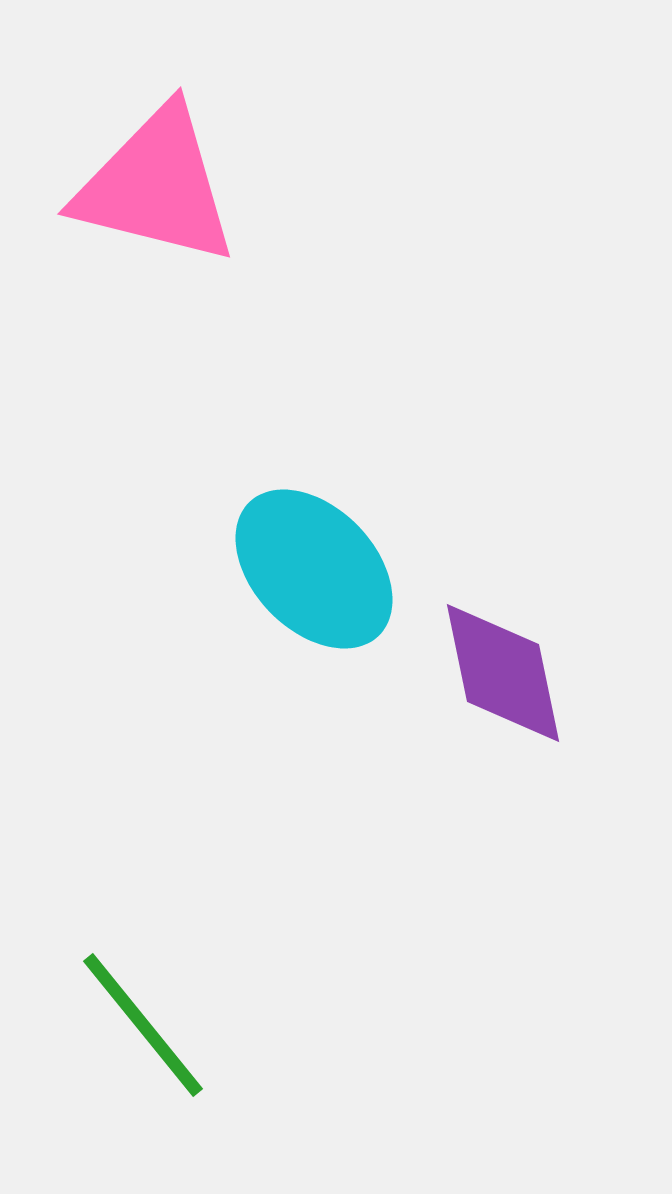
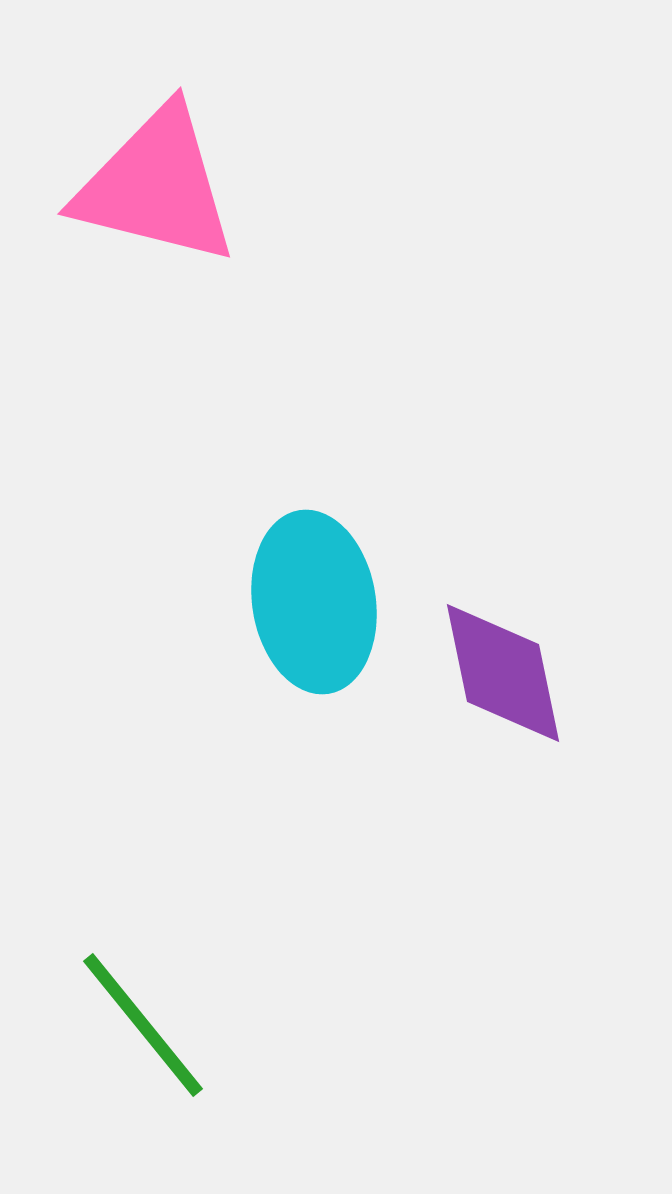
cyan ellipse: moved 33 px down; rotated 35 degrees clockwise
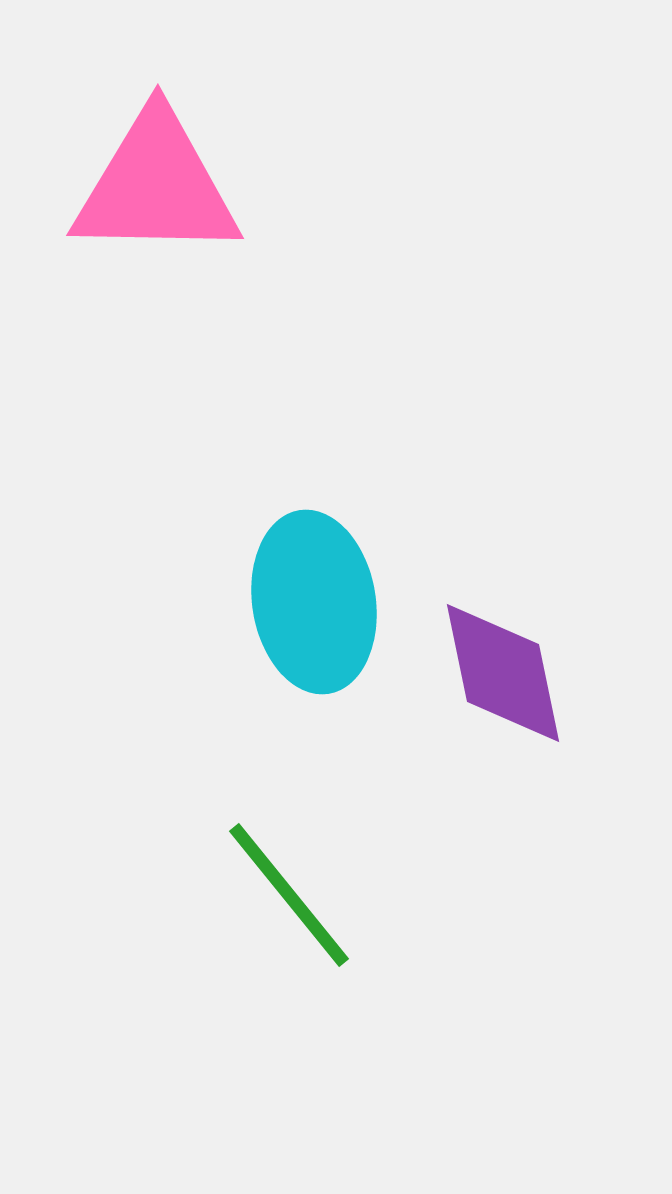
pink triangle: rotated 13 degrees counterclockwise
green line: moved 146 px right, 130 px up
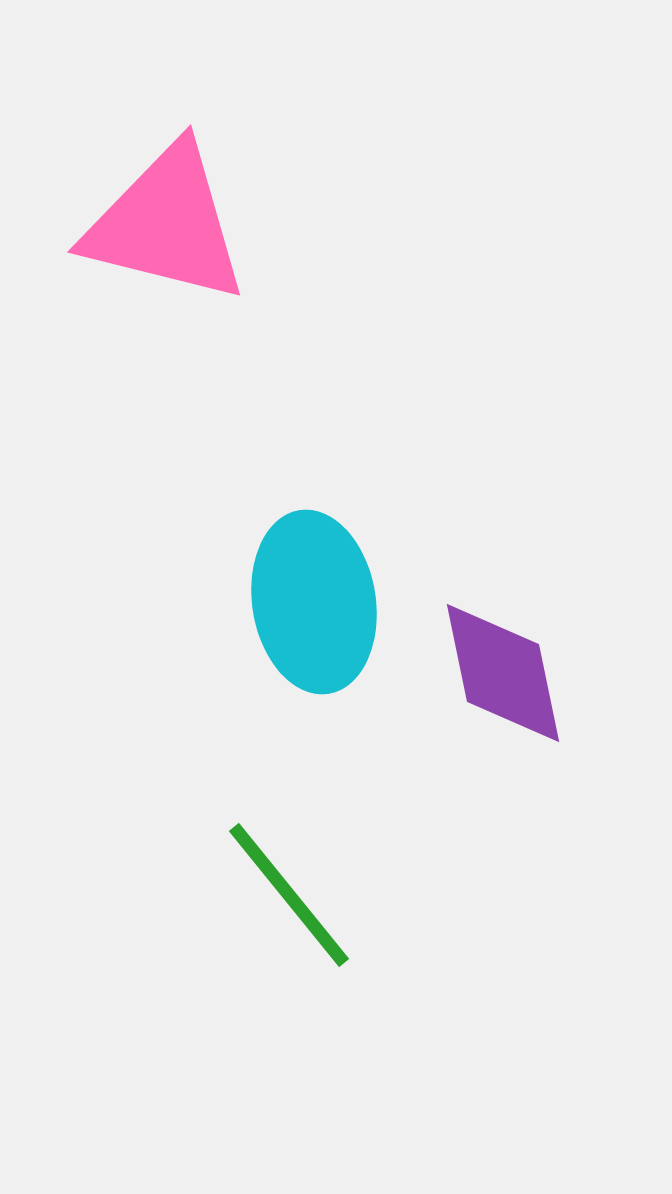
pink triangle: moved 10 px right, 38 px down; rotated 13 degrees clockwise
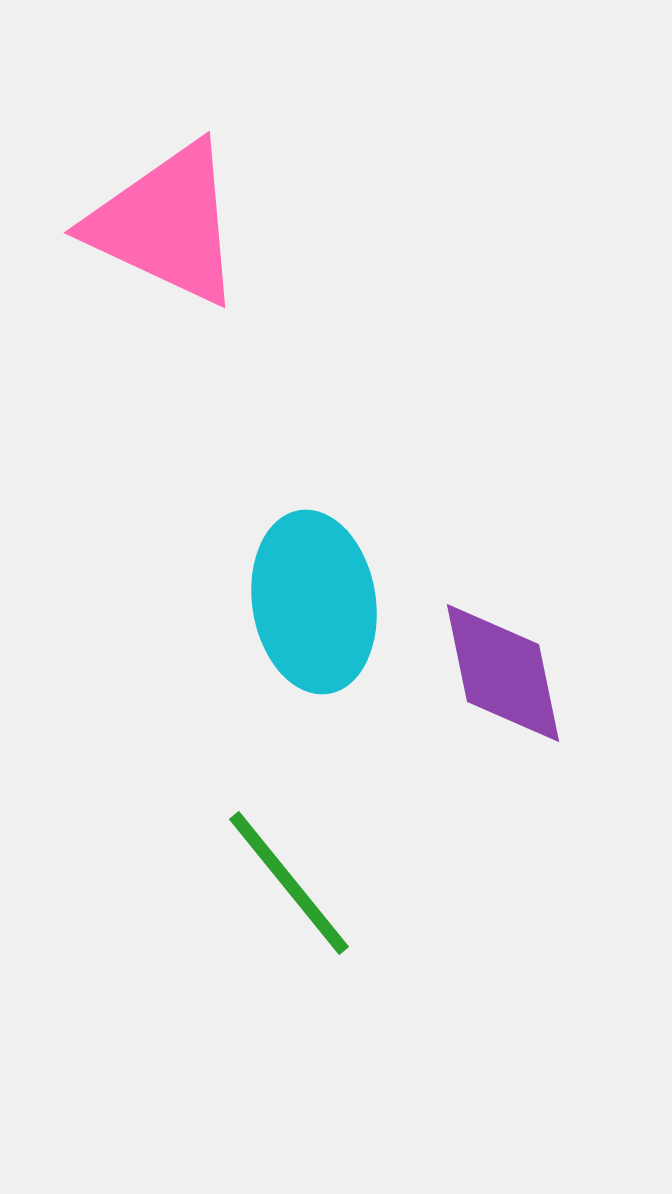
pink triangle: rotated 11 degrees clockwise
green line: moved 12 px up
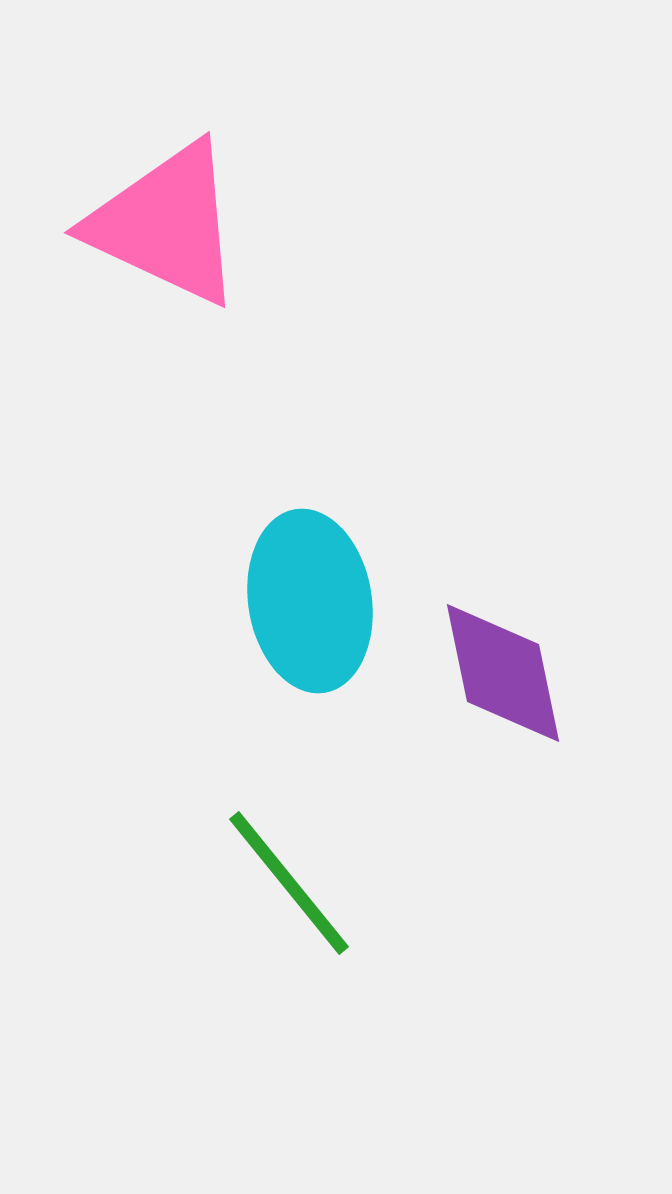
cyan ellipse: moved 4 px left, 1 px up
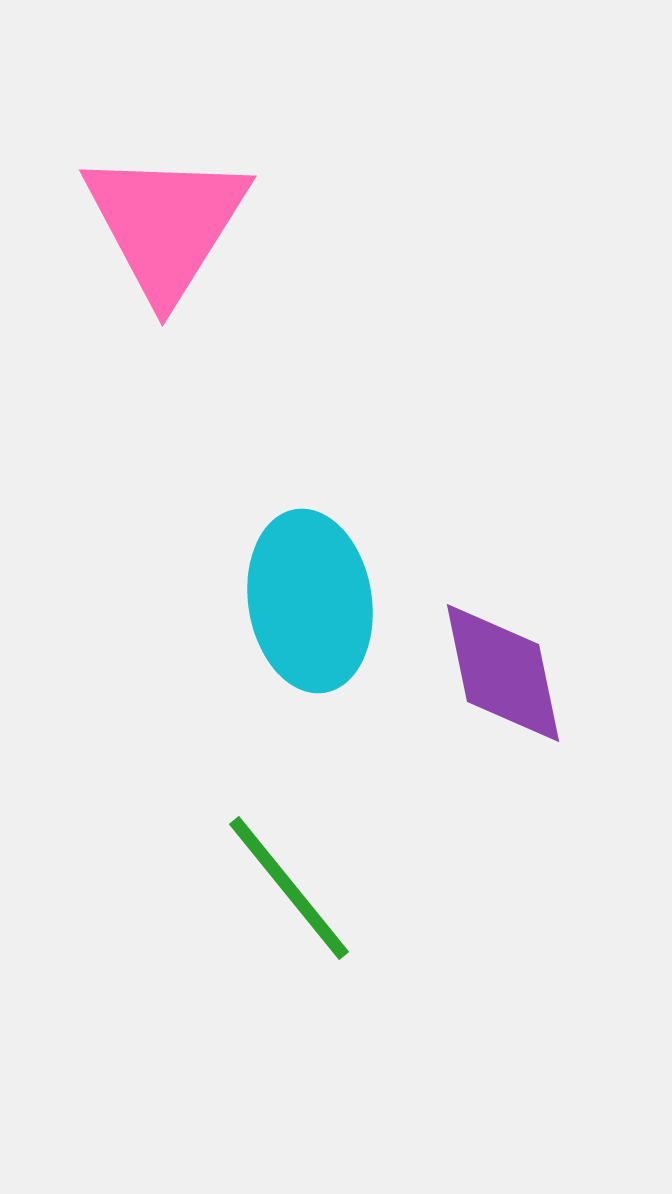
pink triangle: rotated 37 degrees clockwise
green line: moved 5 px down
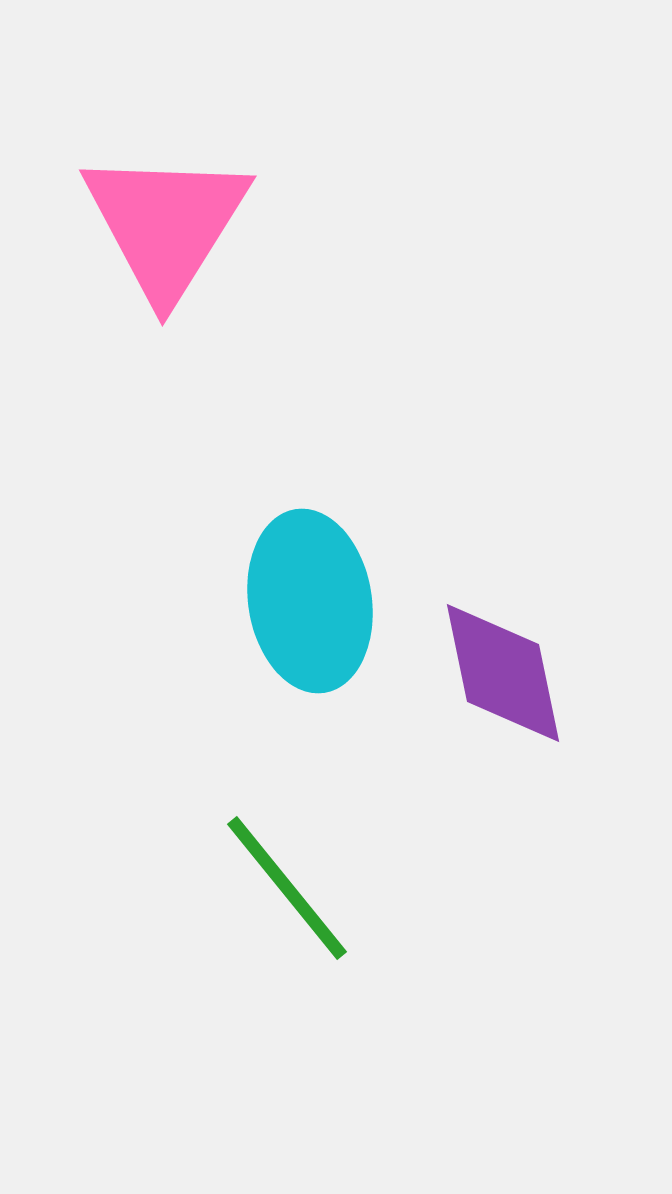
green line: moved 2 px left
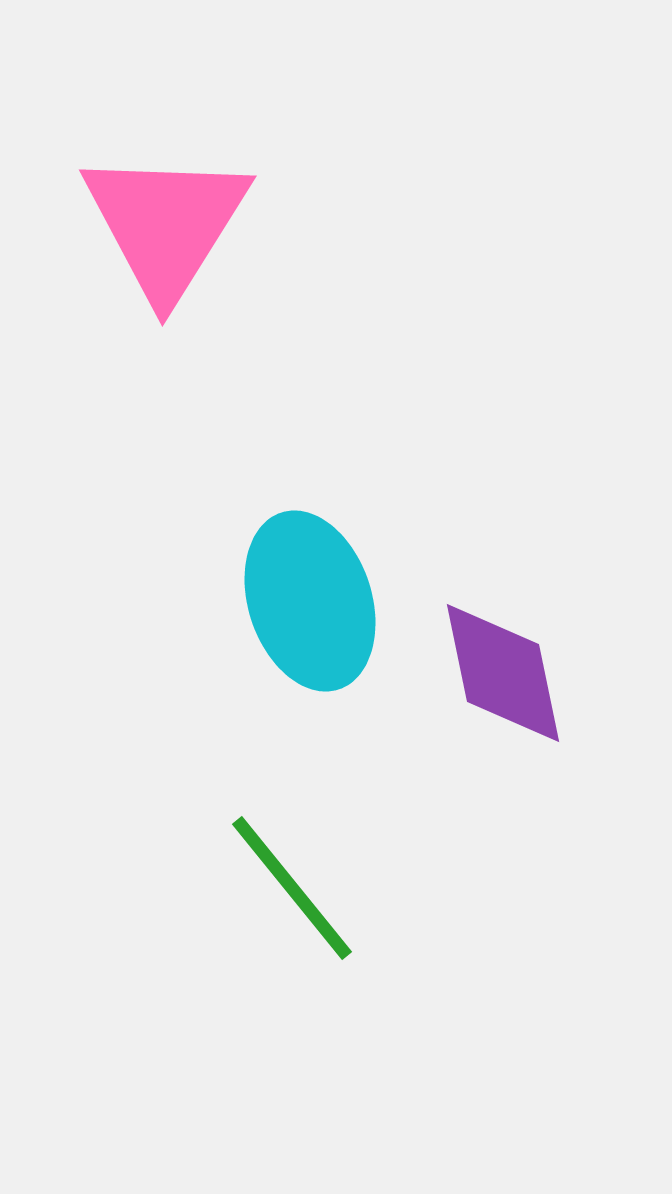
cyan ellipse: rotated 9 degrees counterclockwise
green line: moved 5 px right
